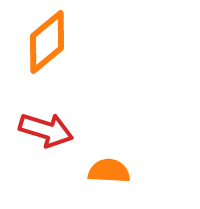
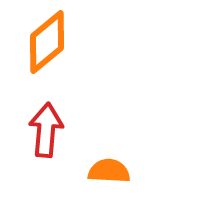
red arrow: rotated 102 degrees counterclockwise
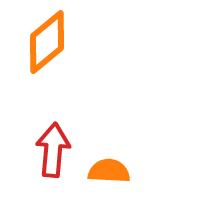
red arrow: moved 7 px right, 20 px down
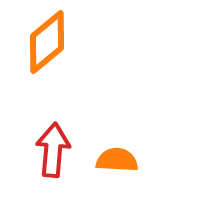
orange semicircle: moved 8 px right, 11 px up
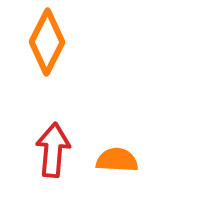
orange diamond: rotated 24 degrees counterclockwise
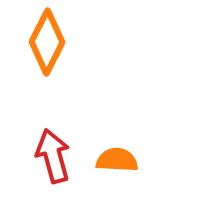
red arrow: moved 6 px down; rotated 20 degrees counterclockwise
